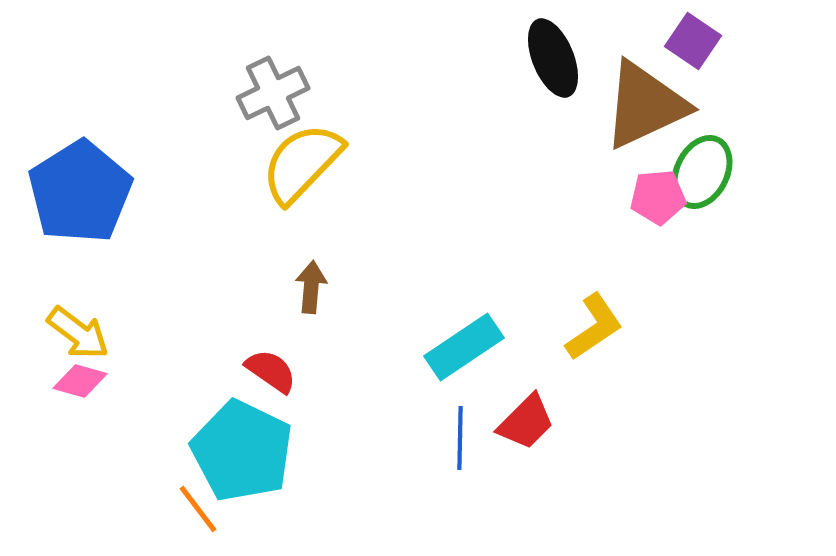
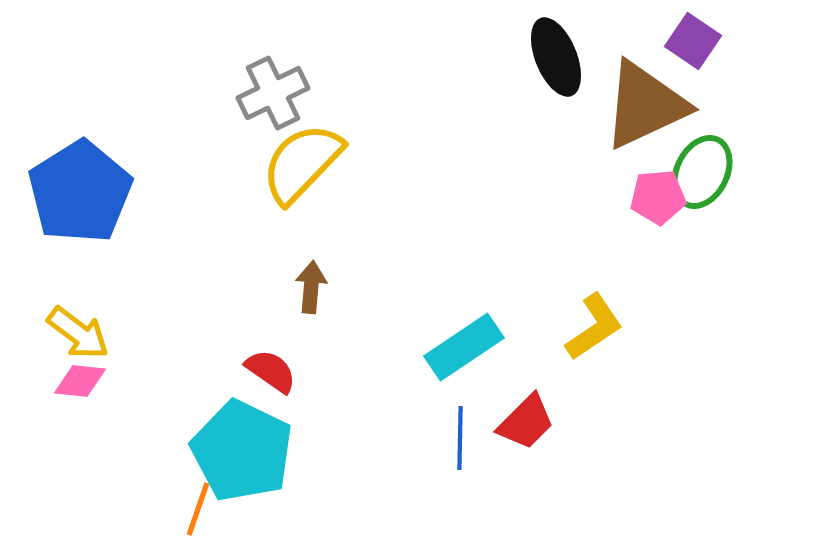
black ellipse: moved 3 px right, 1 px up
pink diamond: rotated 10 degrees counterclockwise
orange line: rotated 56 degrees clockwise
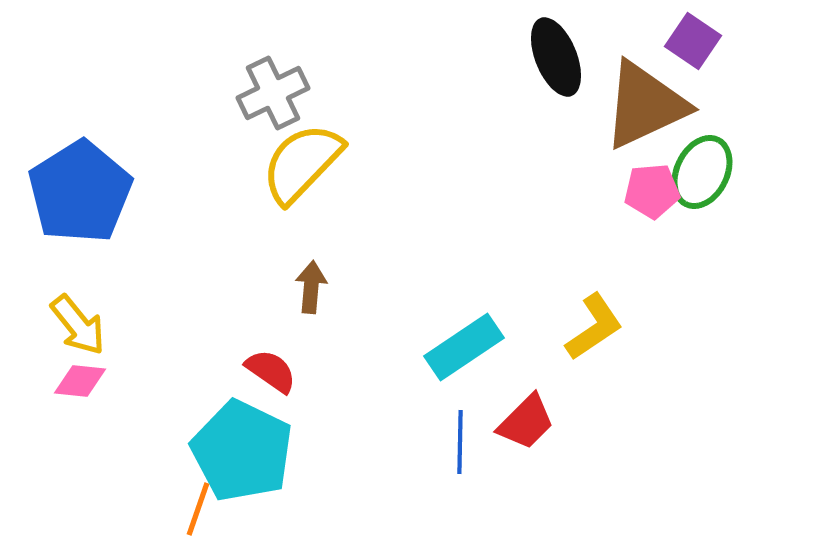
pink pentagon: moved 6 px left, 6 px up
yellow arrow: moved 8 px up; rotated 14 degrees clockwise
blue line: moved 4 px down
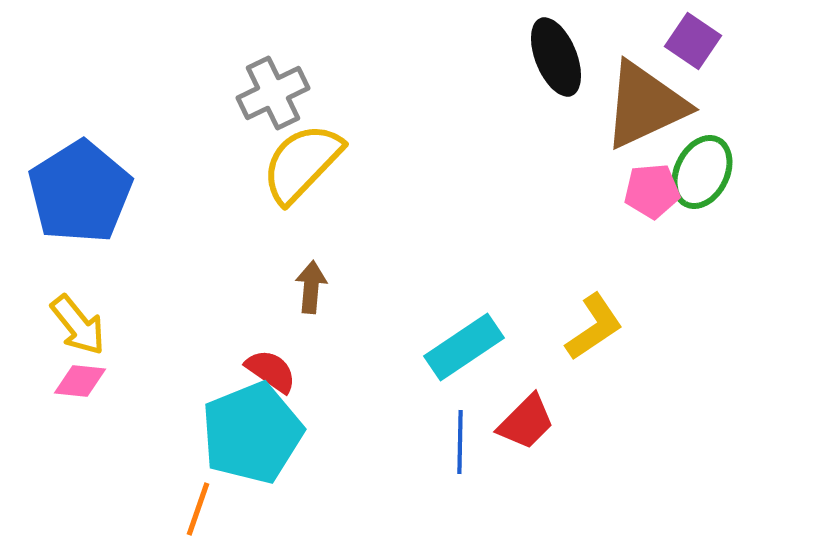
cyan pentagon: moved 10 px right, 18 px up; rotated 24 degrees clockwise
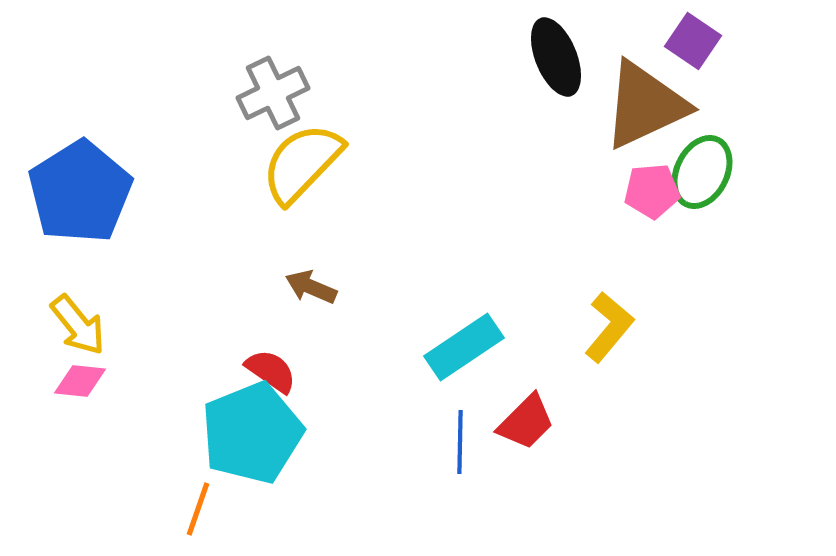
brown arrow: rotated 72 degrees counterclockwise
yellow L-shape: moved 15 px right; rotated 16 degrees counterclockwise
